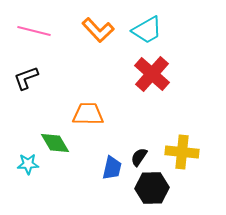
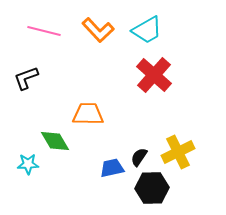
pink line: moved 10 px right
red cross: moved 2 px right, 1 px down
green diamond: moved 2 px up
yellow cross: moved 4 px left; rotated 32 degrees counterclockwise
blue trapezoid: rotated 115 degrees counterclockwise
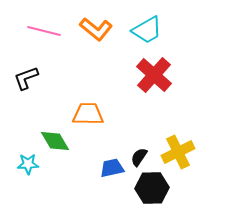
orange L-shape: moved 2 px left, 1 px up; rotated 8 degrees counterclockwise
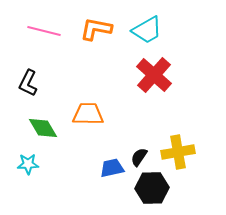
orange L-shape: rotated 152 degrees clockwise
black L-shape: moved 2 px right, 5 px down; rotated 44 degrees counterclockwise
green diamond: moved 12 px left, 13 px up
yellow cross: rotated 16 degrees clockwise
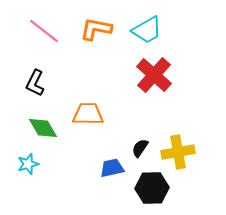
pink line: rotated 24 degrees clockwise
black L-shape: moved 7 px right
black semicircle: moved 1 px right, 9 px up
cyan star: rotated 15 degrees counterclockwise
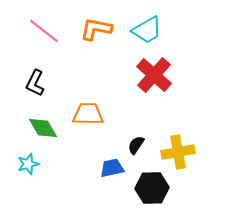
black semicircle: moved 4 px left, 3 px up
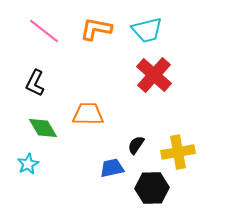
cyan trapezoid: rotated 16 degrees clockwise
cyan star: rotated 10 degrees counterclockwise
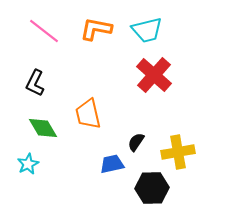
orange trapezoid: rotated 104 degrees counterclockwise
black semicircle: moved 3 px up
blue trapezoid: moved 4 px up
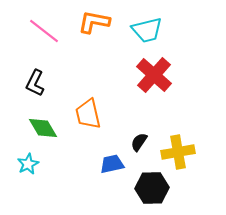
orange L-shape: moved 2 px left, 7 px up
black semicircle: moved 3 px right
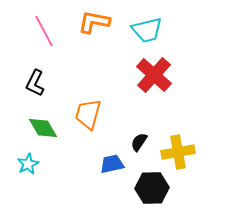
pink line: rotated 24 degrees clockwise
orange trapezoid: rotated 28 degrees clockwise
